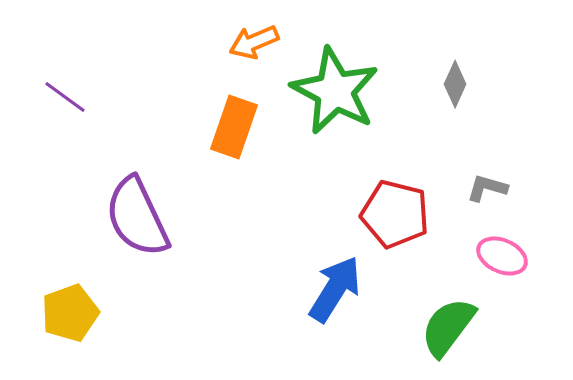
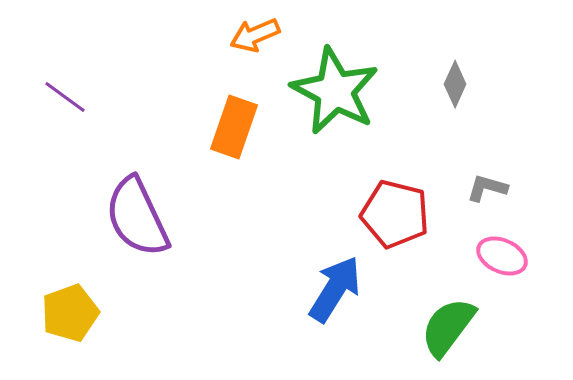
orange arrow: moved 1 px right, 7 px up
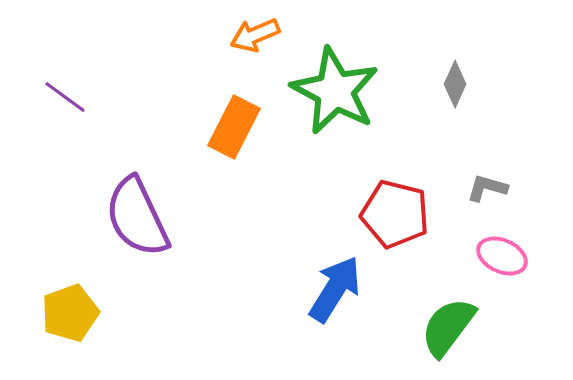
orange rectangle: rotated 8 degrees clockwise
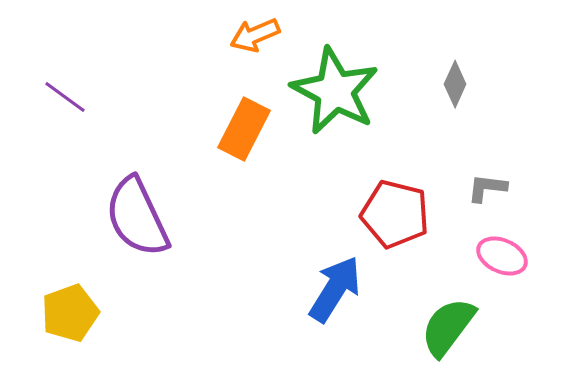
orange rectangle: moved 10 px right, 2 px down
gray L-shape: rotated 9 degrees counterclockwise
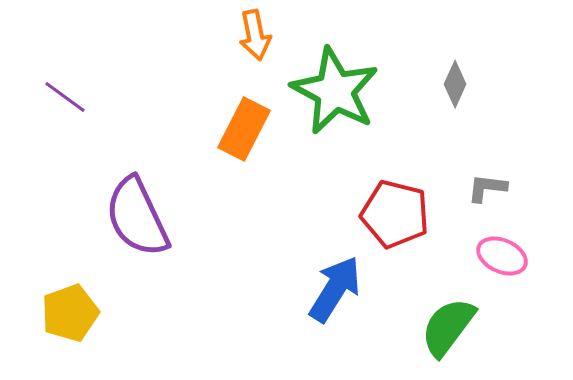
orange arrow: rotated 78 degrees counterclockwise
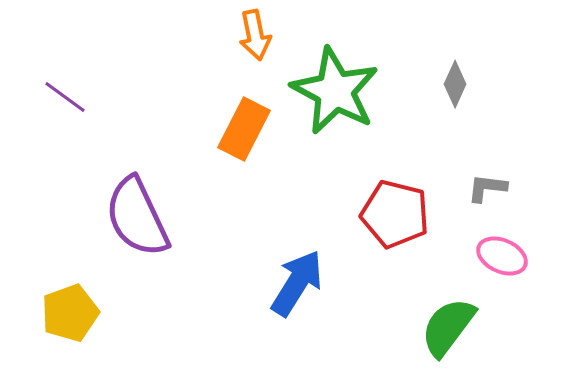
blue arrow: moved 38 px left, 6 px up
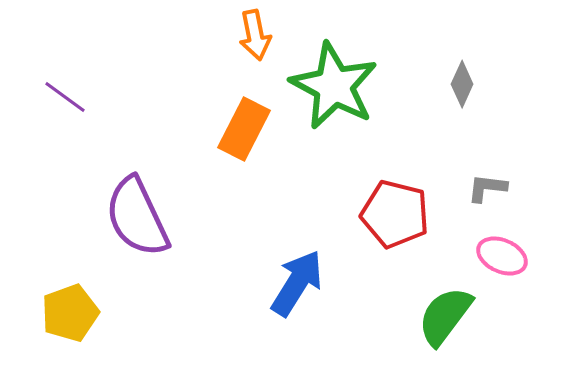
gray diamond: moved 7 px right
green star: moved 1 px left, 5 px up
green semicircle: moved 3 px left, 11 px up
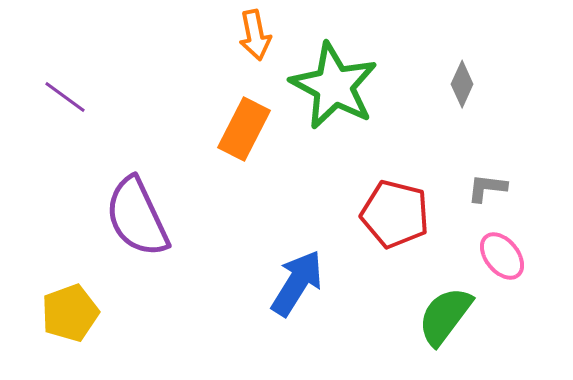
pink ellipse: rotated 27 degrees clockwise
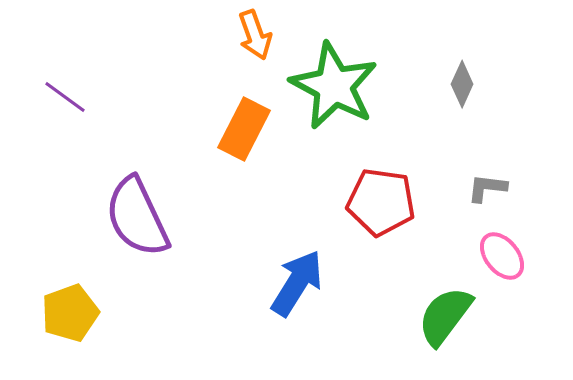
orange arrow: rotated 9 degrees counterclockwise
red pentagon: moved 14 px left, 12 px up; rotated 6 degrees counterclockwise
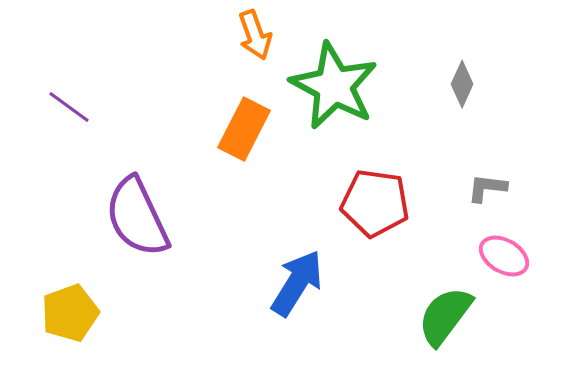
purple line: moved 4 px right, 10 px down
red pentagon: moved 6 px left, 1 px down
pink ellipse: moved 2 px right; rotated 21 degrees counterclockwise
